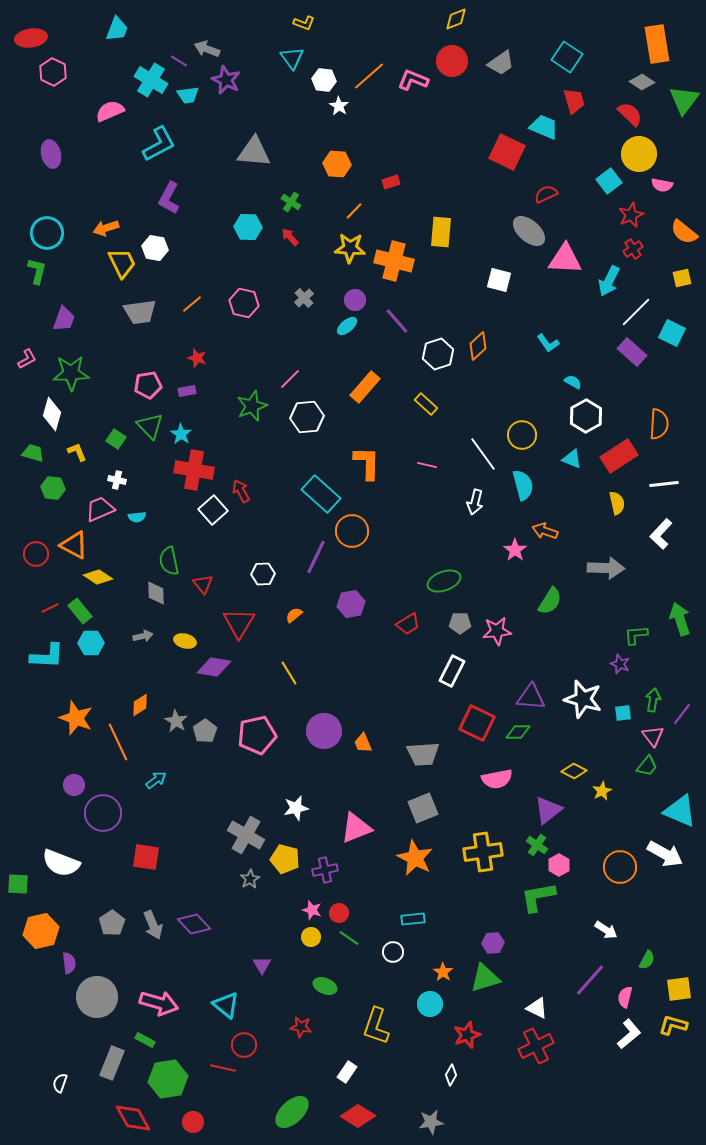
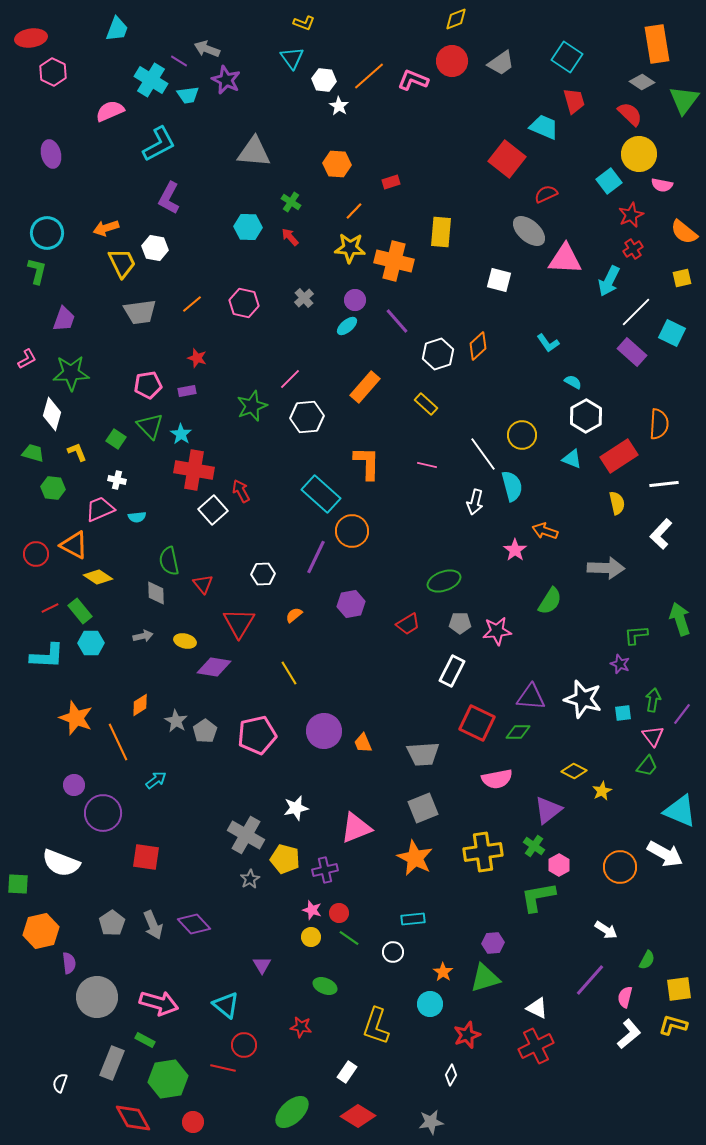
red square at (507, 152): moved 7 px down; rotated 12 degrees clockwise
cyan semicircle at (523, 485): moved 11 px left, 1 px down
green cross at (537, 845): moved 3 px left, 1 px down
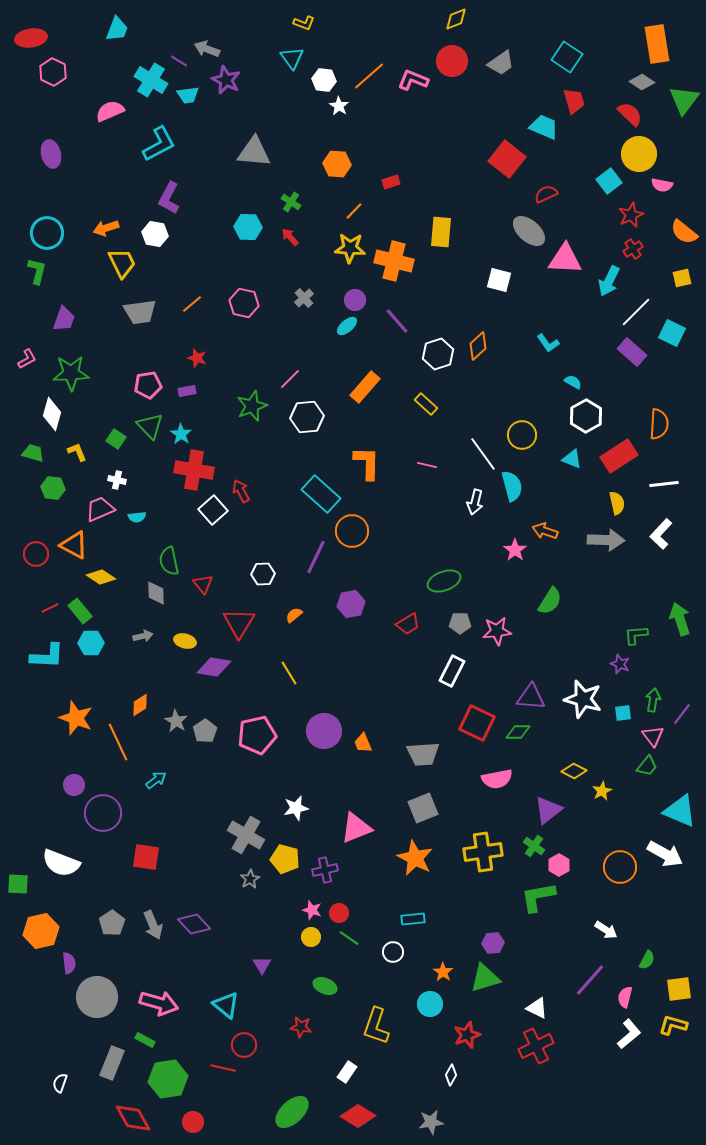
white hexagon at (155, 248): moved 14 px up
gray arrow at (606, 568): moved 28 px up
yellow diamond at (98, 577): moved 3 px right
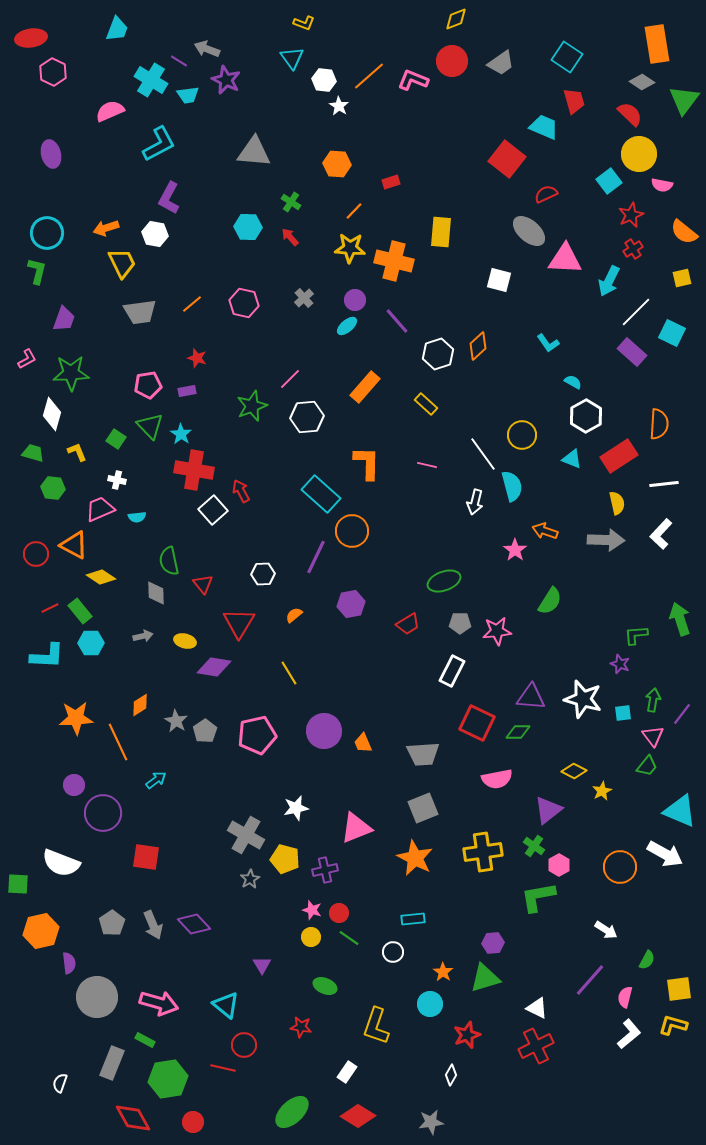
orange star at (76, 718): rotated 24 degrees counterclockwise
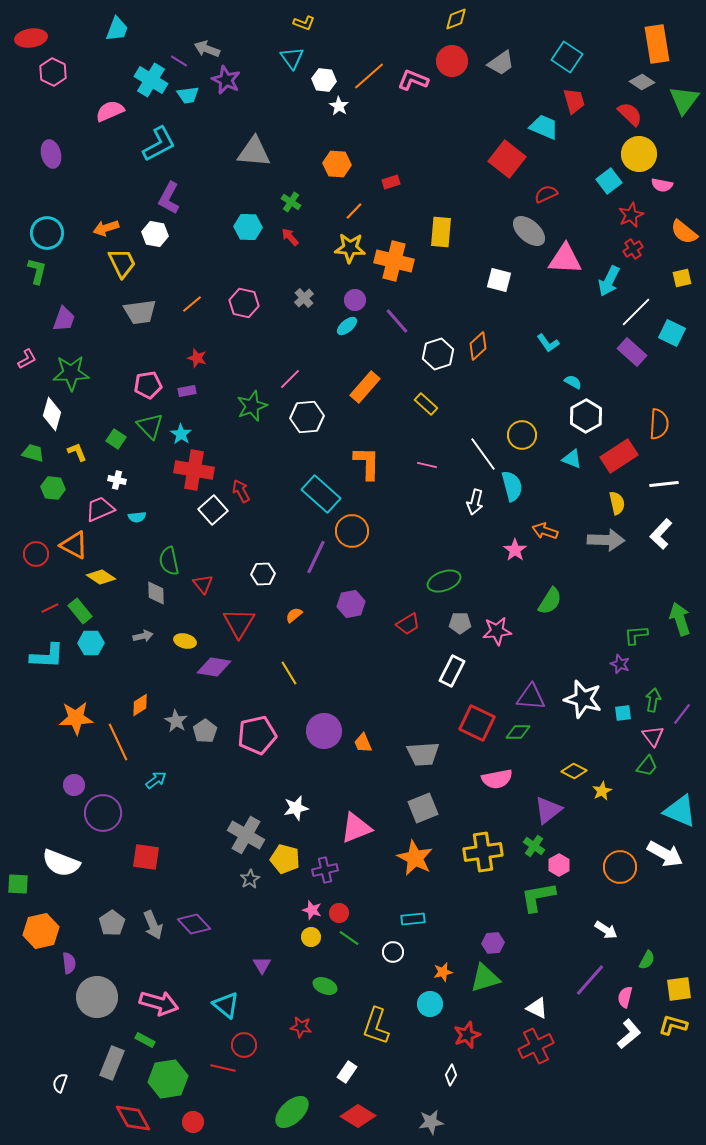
orange star at (443, 972): rotated 24 degrees clockwise
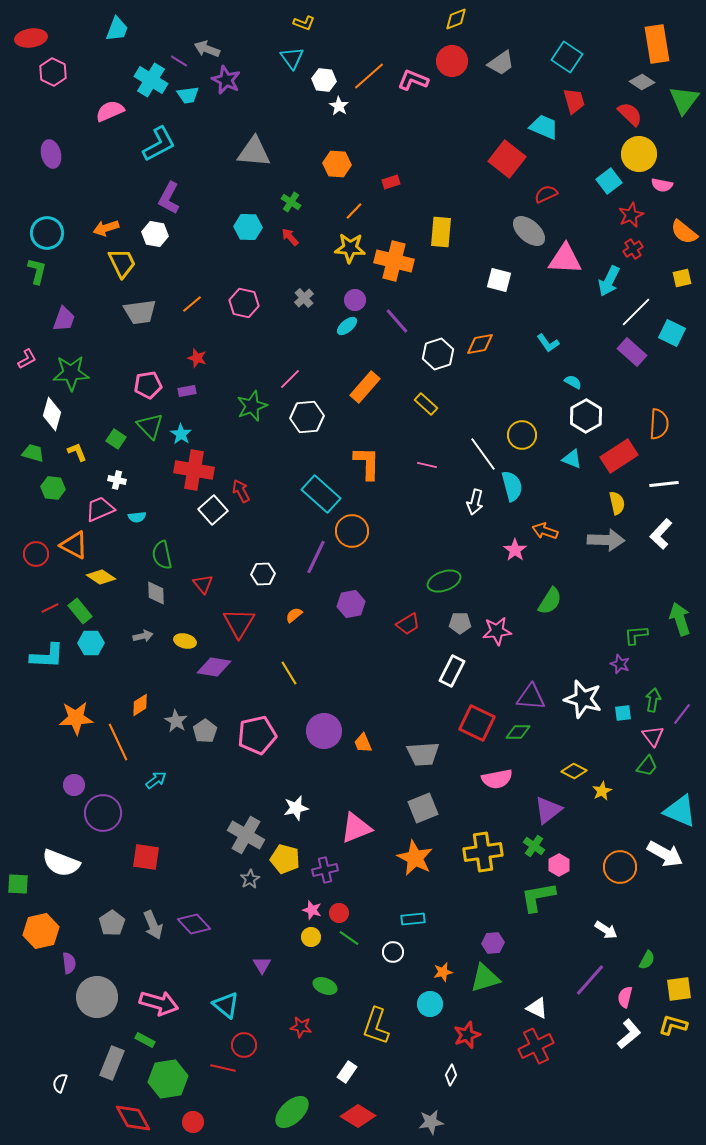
orange diamond at (478, 346): moved 2 px right, 2 px up; rotated 32 degrees clockwise
green semicircle at (169, 561): moved 7 px left, 6 px up
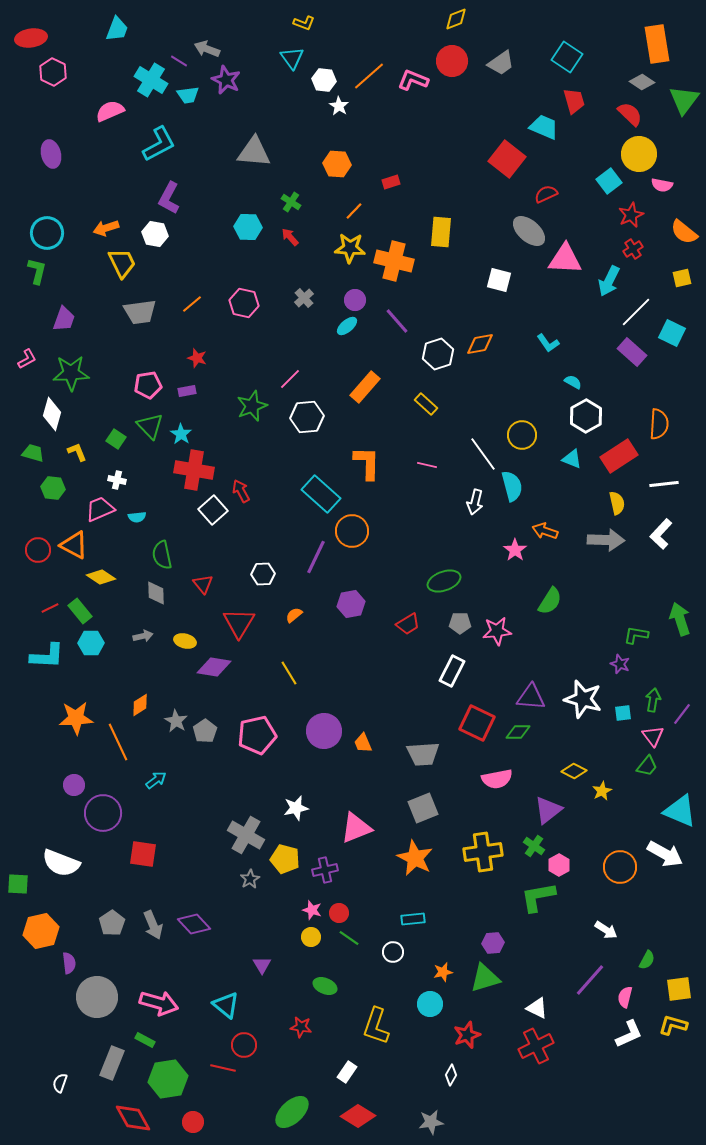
red circle at (36, 554): moved 2 px right, 4 px up
green L-shape at (636, 635): rotated 15 degrees clockwise
red square at (146, 857): moved 3 px left, 3 px up
white L-shape at (629, 1034): rotated 16 degrees clockwise
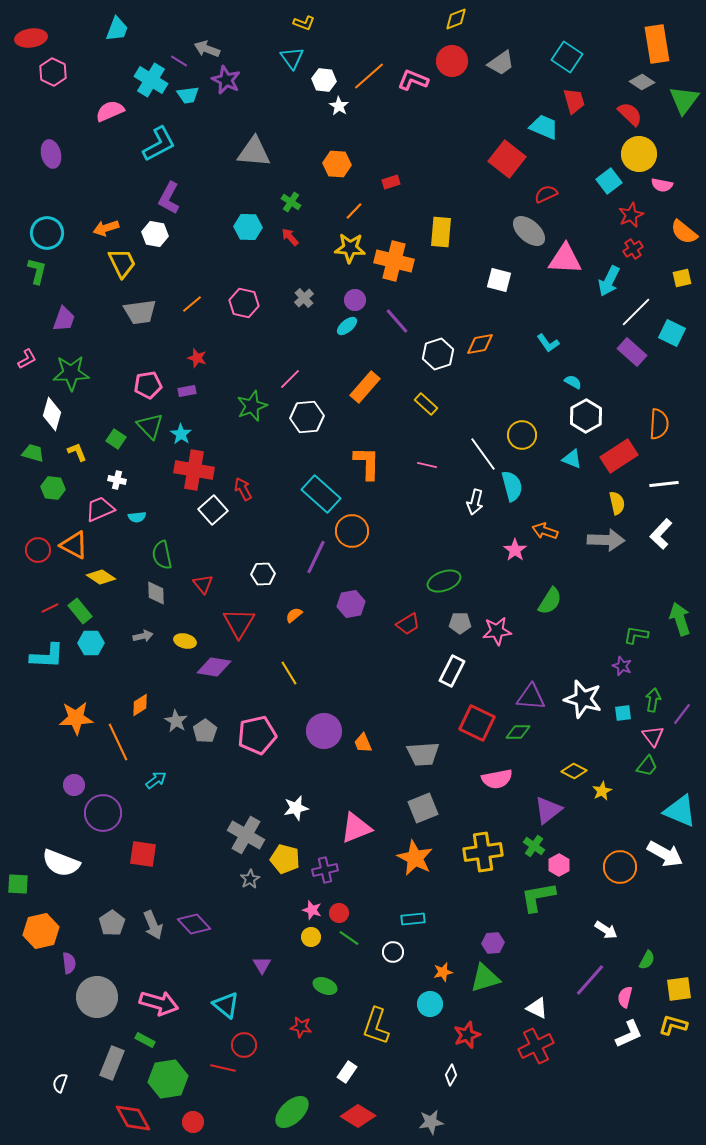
red arrow at (241, 491): moved 2 px right, 2 px up
purple star at (620, 664): moved 2 px right, 2 px down
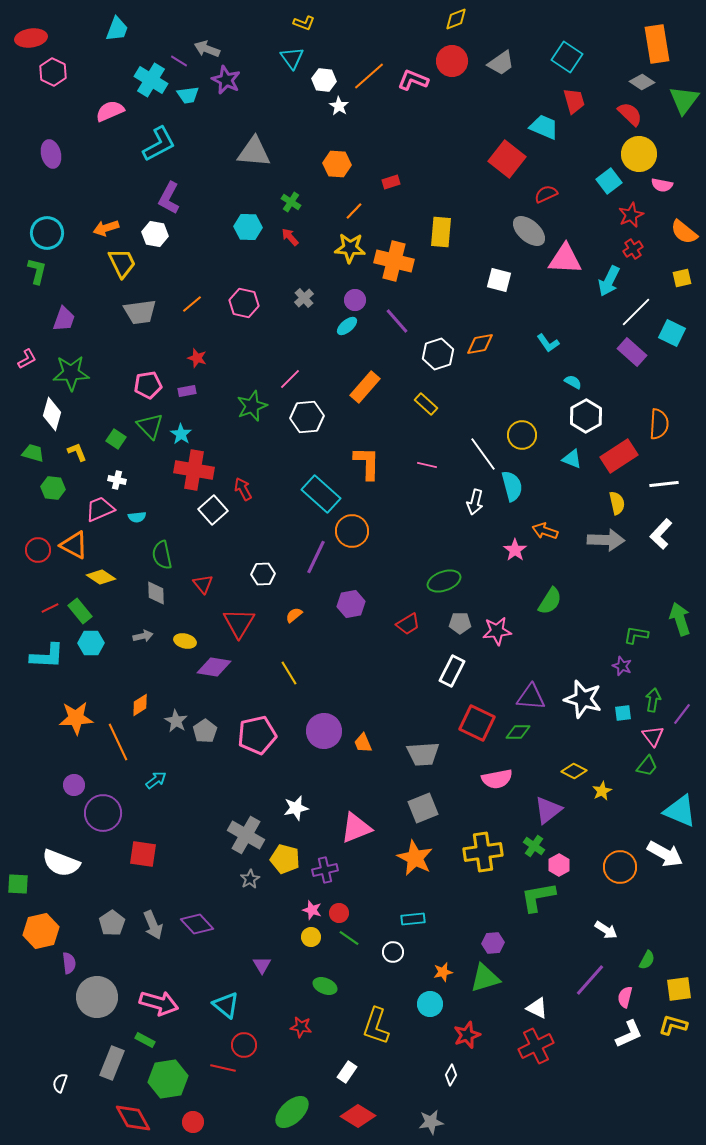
purple diamond at (194, 924): moved 3 px right
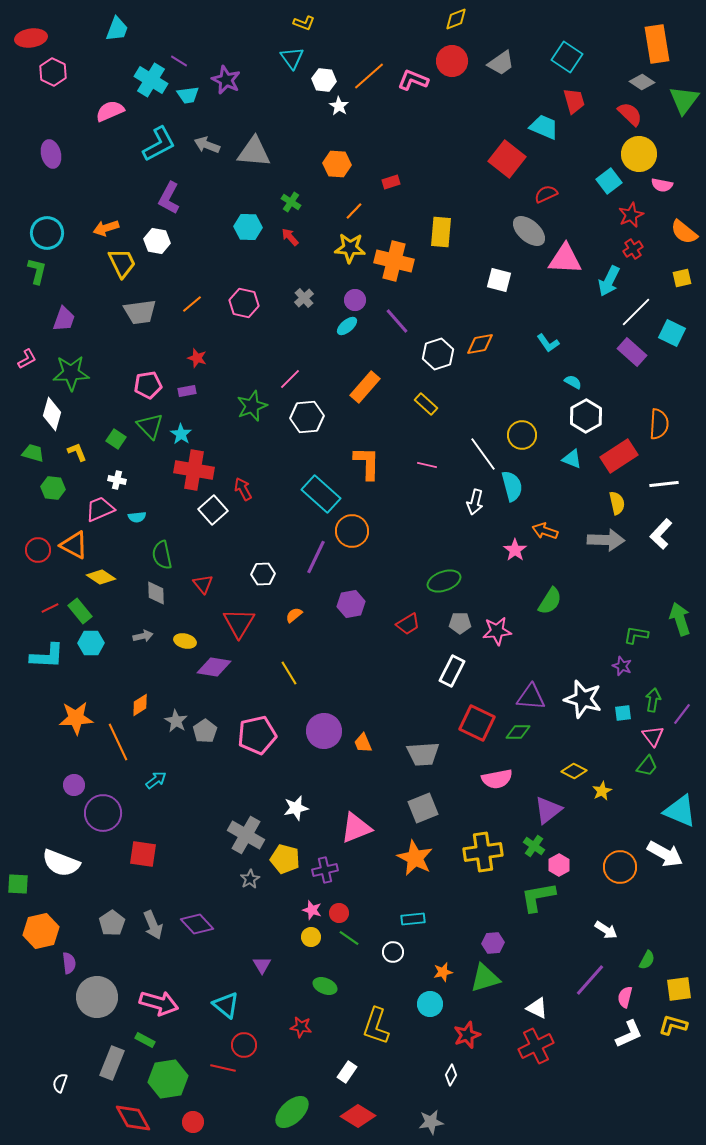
gray arrow at (207, 49): moved 96 px down
white hexagon at (155, 234): moved 2 px right, 7 px down
